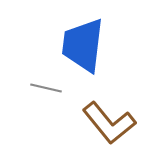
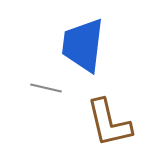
brown L-shape: rotated 26 degrees clockwise
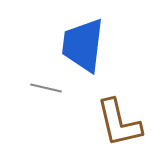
brown L-shape: moved 10 px right
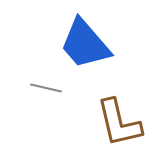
blue trapezoid: moved 2 px right, 1 px up; rotated 48 degrees counterclockwise
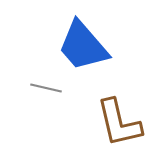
blue trapezoid: moved 2 px left, 2 px down
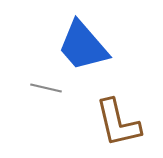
brown L-shape: moved 1 px left
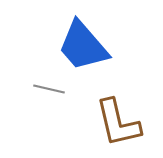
gray line: moved 3 px right, 1 px down
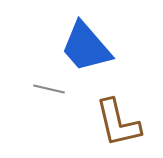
blue trapezoid: moved 3 px right, 1 px down
